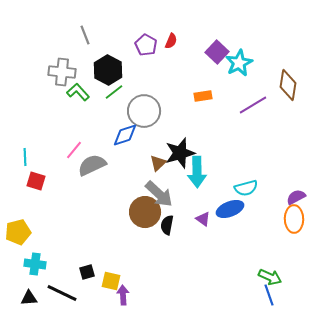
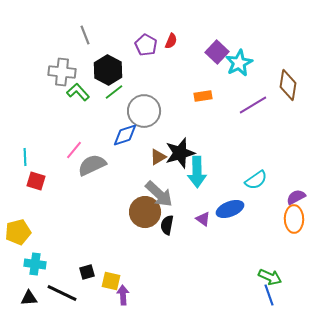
brown triangle: moved 6 px up; rotated 12 degrees clockwise
cyan semicircle: moved 10 px right, 8 px up; rotated 20 degrees counterclockwise
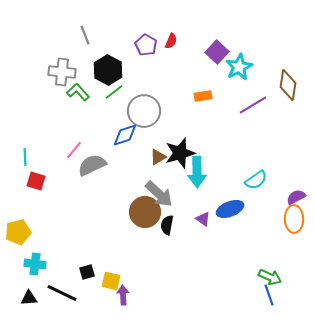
cyan star: moved 4 px down
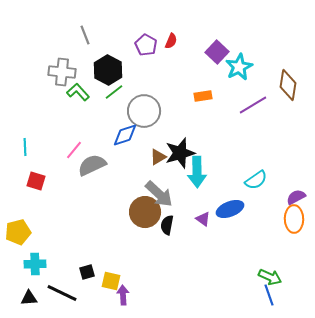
cyan line: moved 10 px up
cyan cross: rotated 10 degrees counterclockwise
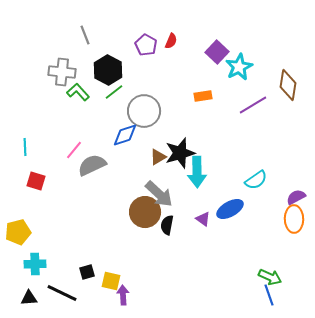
blue ellipse: rotated 8 degrees counterclockwise
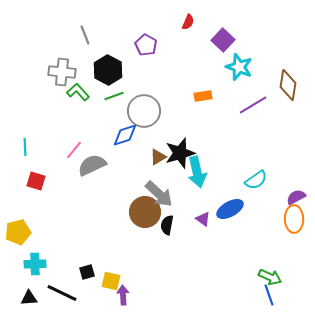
red semicircle: moved 17 px right, 19 px up
purple square: moved 6 px right, 12 px up
cyan star: rotated 24 degrees counterclockwise
green line: moved 4 px down; rotated 18 degrees clockwise
cyan arrow: rotated 12 degrees counterclockwise
